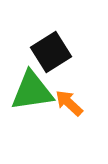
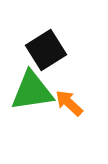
black square: moved 5 px left, 2 px up
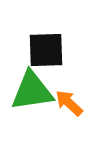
black square: rotated 30 degrees clockwise
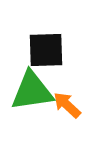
orange arrow: moved 2 px left, 2 px down
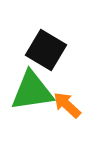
black square: rotated 33 degrees clockwise
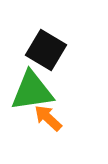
orange arrow: moved 19 px left, 13 px down
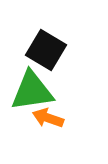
orange arrow: rotated 24 degrees counterclockwise
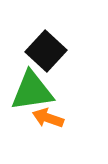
black square: moved 1 px down; rotated 12 degrees clockwise
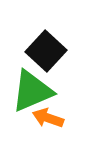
green triangle: rotated 15 degrees counterclockwise
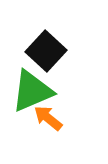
orange arrow: rotated 20 degrees clockwise
